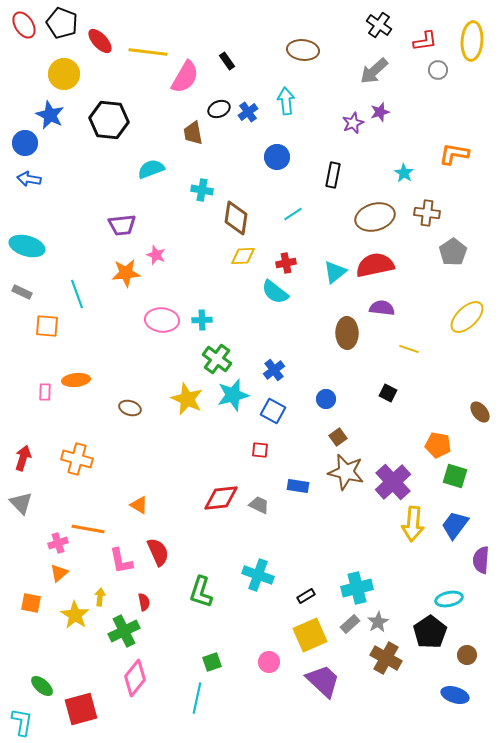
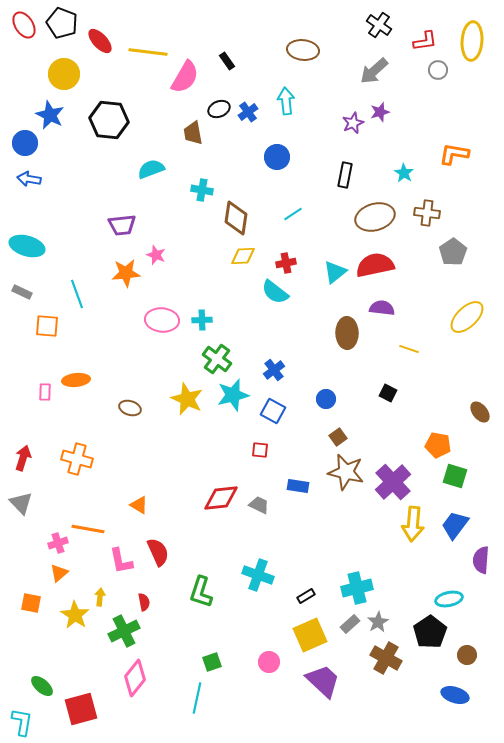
black rectangle at (333, 175): moved 12 px right
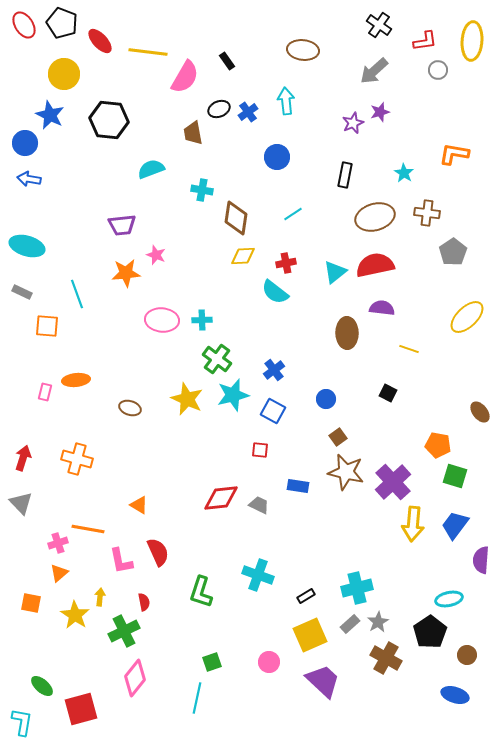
pink rectangle at (45, 392): rotated 12 degrees clockwise
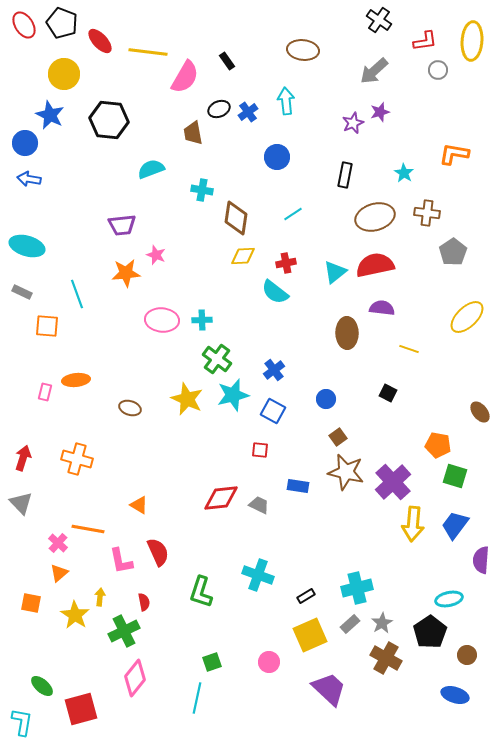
black cross at (379, 25): moved 5 px up
pink cross at (58, 543): rotated 30 degrees counterclockwise
gray star at (378, 622): moved 4 px right, 1 px down
purple trapezoid at (323, 681): moved 6 px right, 8 px down
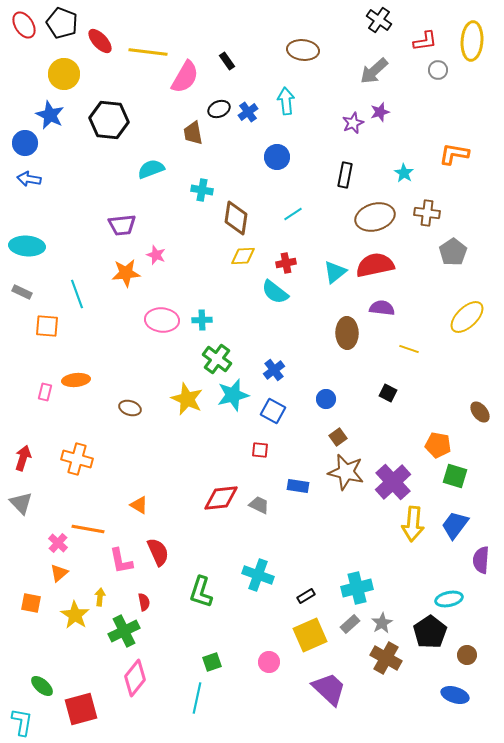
cyan ellipse at (27, 246): rotated 12 degrees counterclockwise
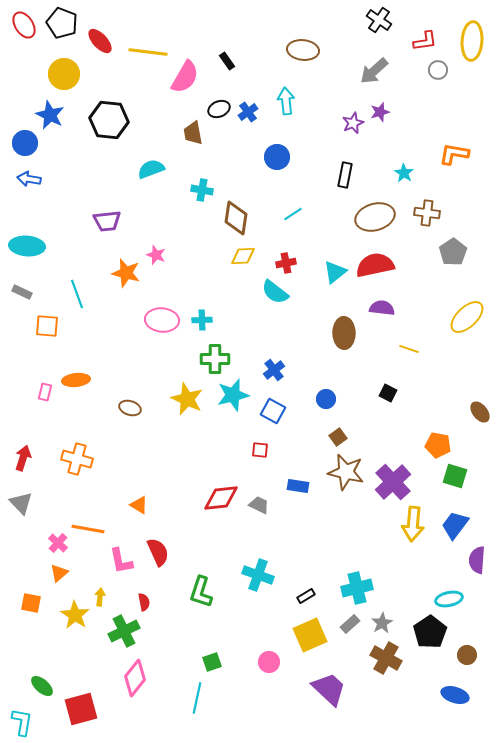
purple trapezoid at (122, 225): moved 15 px left, 4 px up
orange star at (126, 273): rotated 20 degrees clockwise
brown ellipse at (347, 333): moved 3 px left
green cross at (217, 359): moved 2 px left; rotated 36 degrees counterclockwise
purple semicircle at (481, 560): moved 4 px left
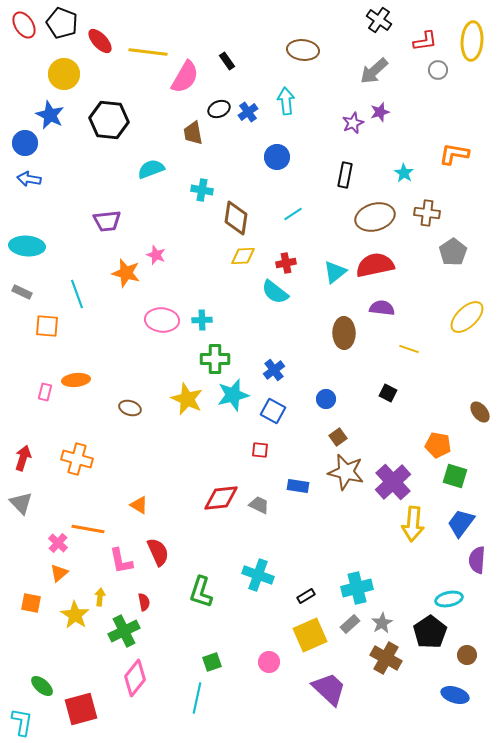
blue trapezoid at (455, 525): moved 6 px right, 2 px up
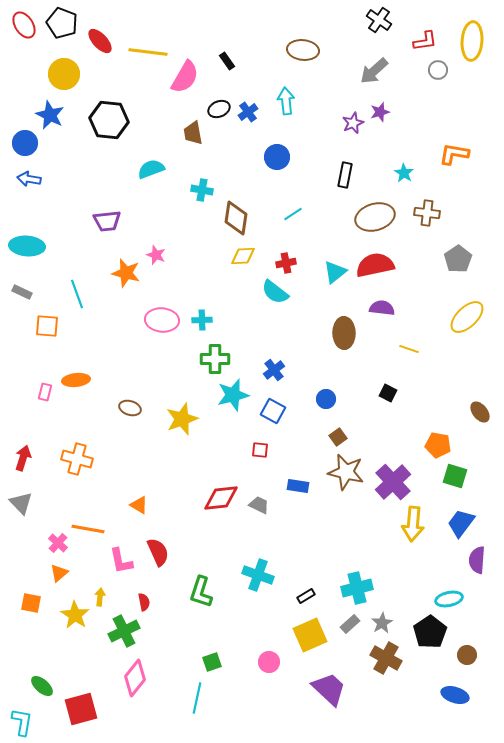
gray pentagon at (453, 252): moved 5 px right, 7 px down
yellow star at (187, 399): moved 5 px left, 20 px down; rotated 28 degrees clockwise
